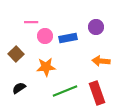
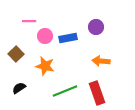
pink line: moved 2 px left, 1 px up
orange star: moved 1 px left, 1 px up; rotated 18 degrees clockwise
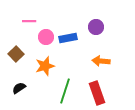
pink circle: moved 1 px right, 1 px down
orange star: rotated 30 degrees counterclockwise
green line: rotated 50 degrees counterclockwise
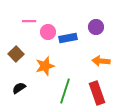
pink circle: moved 2 px right, 5 px up
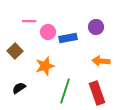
brown square: moved 1 px left, 3 px up
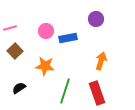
pink line: moved 19 px left, 7 px down; rotated 16 degrees counterclockwise
purple circle: moved 8 px up
pink circle: moved 2 px left, 1 px up
orange arrow: rotated 102 degrees clockwise
orange star: rotated 24 degrees clockwise
